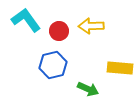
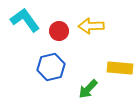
cyan L-shape: moved 1 px left
blue hexagon: moved 2 px left, 2 px down
green arrow: rotated 110 degrees clockwise
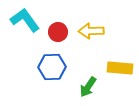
yellow arrow: moved 5 px down
red circle: moved 1 px left, 1 px down
blue hexagon: moved 1 px right; rotated 12 degrees clockwise
green arrow: moved 2 px up; rotated 10 degrees counterclockwise
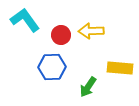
red circle: moved 3 px right, 3 px down
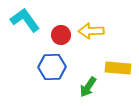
yellow rectangle: moved 2 px left
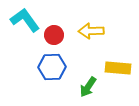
red circle: moved 7 px left
